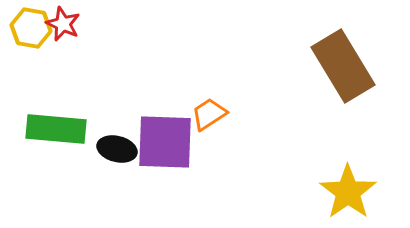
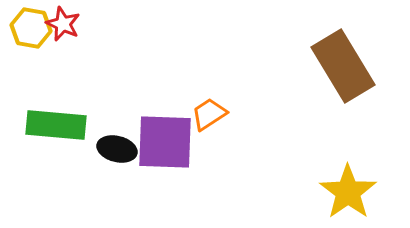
green rectangle: moved 4 px up
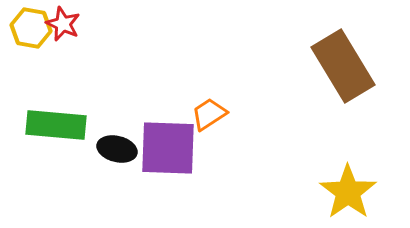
purple square: moved 3 px right, 6 px down
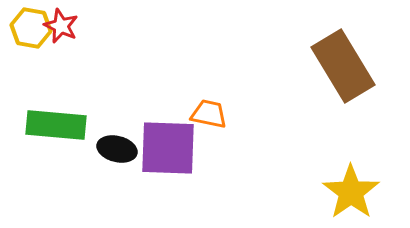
red star: moved 2 px left, 2 px down
orange trapezoid: rotated 45 degrees clockwise
yellow star: moved 3 px right
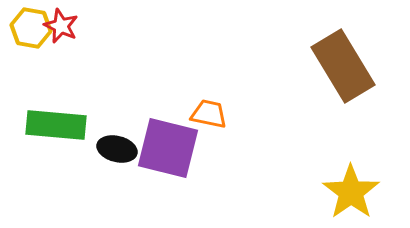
purple square: rotated 12 degrees clockwise
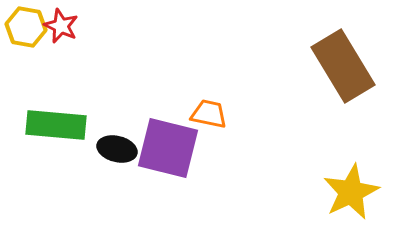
yellow hexagon: moved 5 px left, 1 px up
yellow star: rotated 10 degrees clockwise
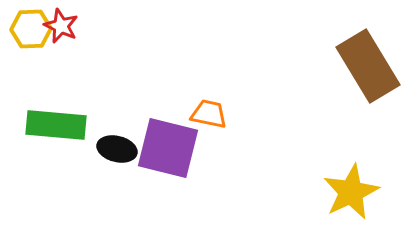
yellow hexagon: moved 5 px right, 2 px down; rotated 12 degrees counterclockwise
brown rectangle: moved 25 px right
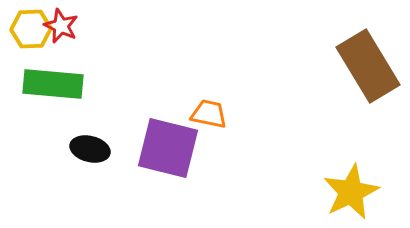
green rectangle: moved 3 px left, 41 px up
black ellipse: moved 27 px left
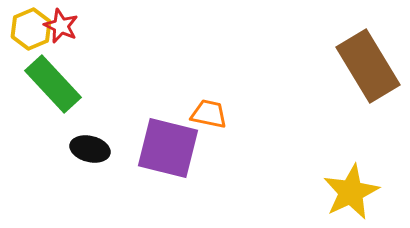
yellow hexagon: rotated 21 degrees counterclockwise
green rectangle: rotated 42 degrees clockwise
